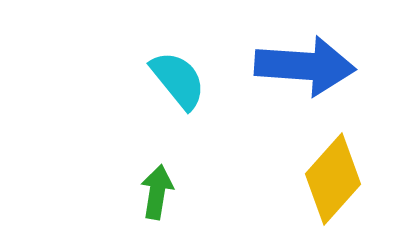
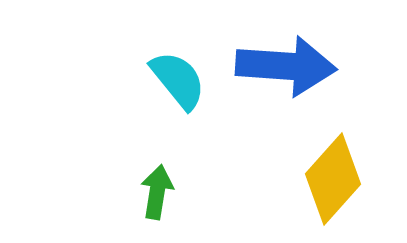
blue arrow: moved 19 px left
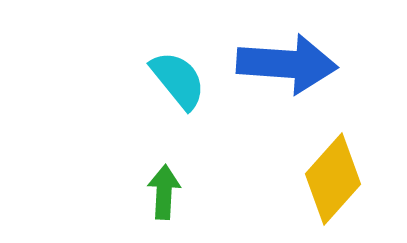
blue arrow: moved 1 px right, 2 px up
green arrow: moved 7 px right; rotated 6 degrees counterclockwise
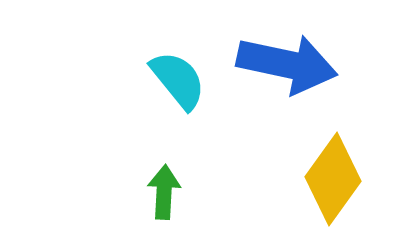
blue arrow: rotated 8 degrees clockwise
yellow diamond: rotated 6 degrees counterclockwise
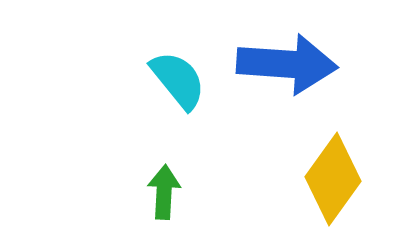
blue arrow: rotated 8 degrees counterclockwise
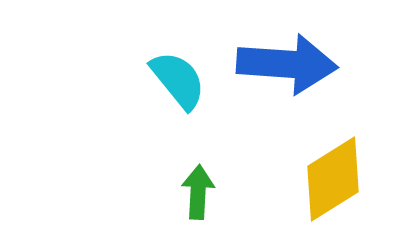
yellow diamond: rotated 22 degrees clockwise
green arrow: moved 34 px right
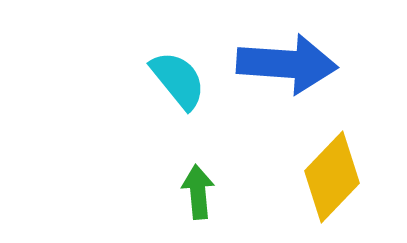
yellow diamond: moved 1 px left, 2 px up; rotated 14 degrees counterclockwise
green arrow: rotated 8 degrees counterclockwise
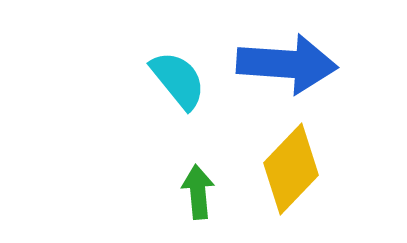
yellow diamond: moved 41 px left, 8 px up
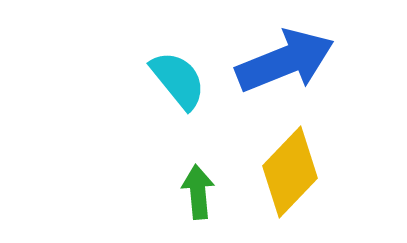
blue arrow: moved 2 px left, 3 px up; rotated 26 degrees counterclockwise
yellow diamond: moved 1 px left, 3 px down
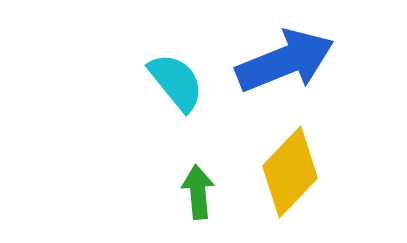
cyan semicircle: moved 2 px left, 2 px down
